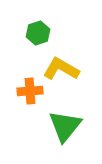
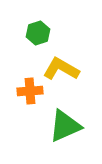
green triangle: rotated 27 degrees clockwise
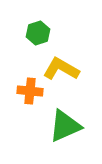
orange cross: rotated 10 degrees clockwise
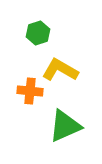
yellow L-shape: moved 1 px left, 1 px down
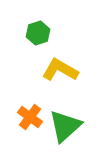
orange cross: moved 26 px down; rotated 30 degrees clockwise
green triangle: rotated 18 degrees counterclockwise
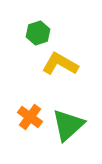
yellow L-shape: moved 6 px up
green triangle: moved 3 px right, 1 px up
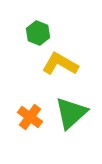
green hexagon: rotated 20 degrees counterclockwise
green triangle: moved 3 px right, 12 px up
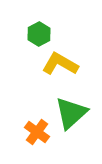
green hexagon: moved 1 px right, 1 px down; rotated 10 degrees clockwise
orange cross: moved 7 px right, 15 px down
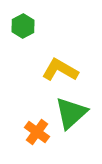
green hexagon: moved 16 px left, 8 px up
yellow L-shape: moved 6 px down
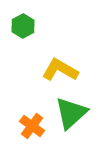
orange cross: moved 5 px left, 6 px up
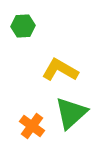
green hexagon: rotated 25 degrees clockwise
